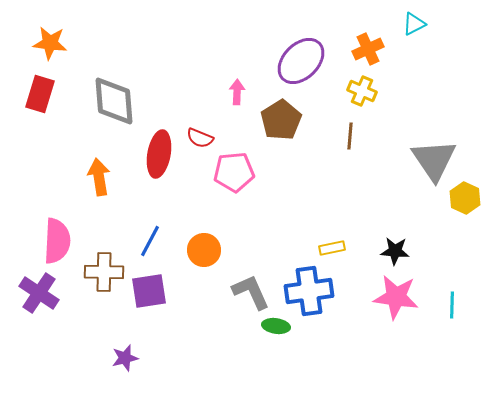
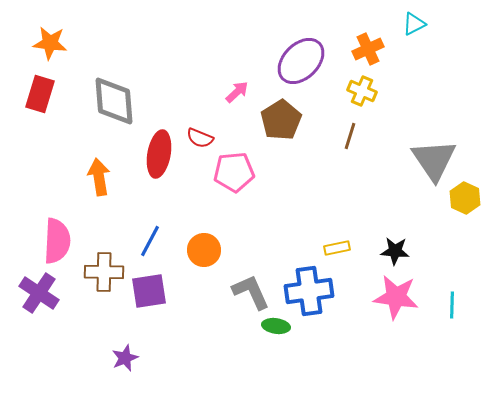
pink arrow: rotated 45 degrees clockwise
brown line: rotated 12 degrees clockwise
yellow rectangle: moved 5 px right
purple star: rotated 8 degrees counterclockwise
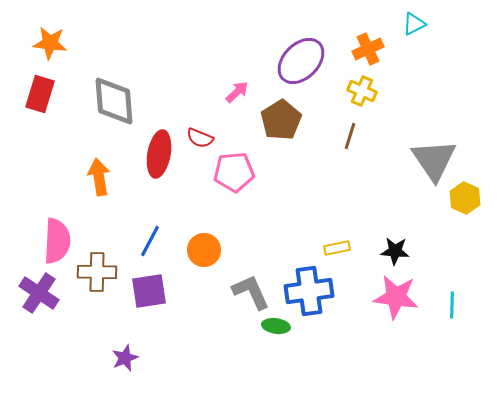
brown cross: moved 7 px left
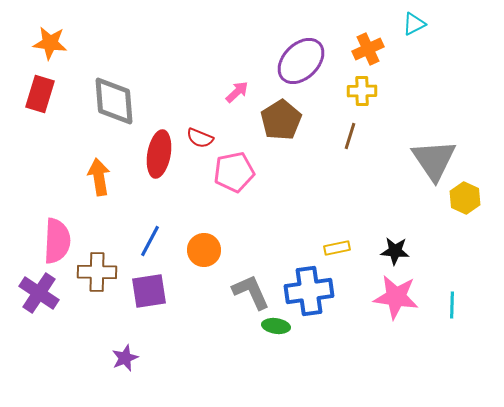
yellow cross: rotated 24 degrees counterclockwise
pink pentagon: rotated 6 degrees counterclockwise
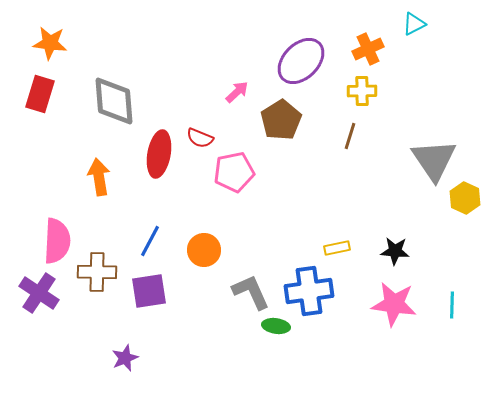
pink star: moved 2 px left, 7 px down
